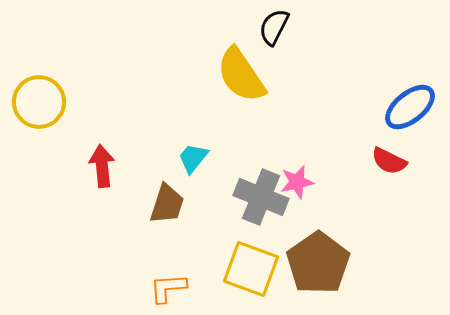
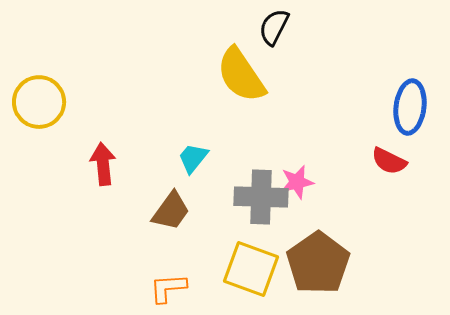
blue ellipse: rotated 44 degrees counterclockwise
red arrow: moved 1 px right, 2 px up
gray cross: rotated 20 degrees counterclockwise
brown trapezoid: moved 4 px right, 7 px down; rotated 18 degrees clockwise
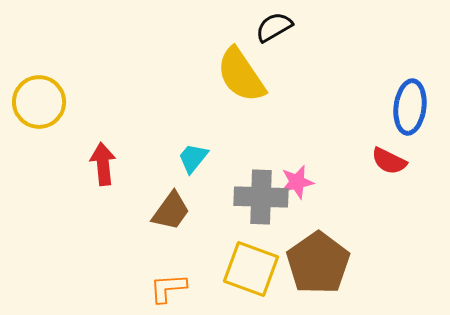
black semicircle: rotated 33 degrees clockwise
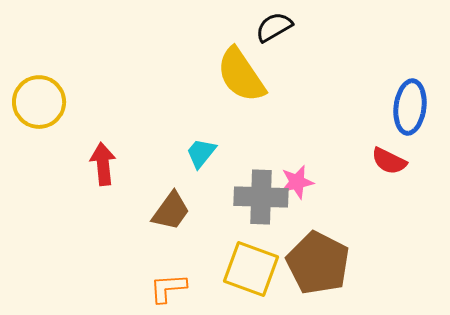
cyan trapezoid: moved 8 px right, 5 px up
brown pentagon: rotated 10 degrees counterclockwise
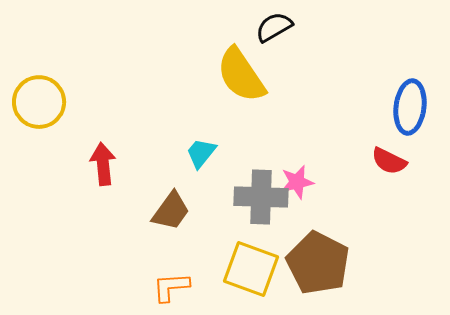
orange L-shape: moved 3 px right, 1 px up
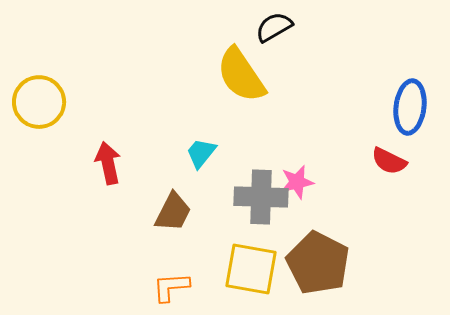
red arrow: moved 5 px right, 1 px up; rotated 6 degrees counterclockwise
brown trapezoid: moved 2 px right, 1 px down; rotated 9 degrees counterclockwise
yellow square: rotated 10 degrees counterclockwise
